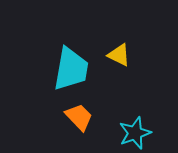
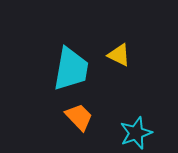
cyan star: moved 1 px right
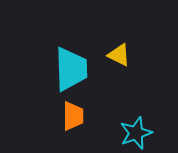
cyan trapezoid: rotated 12 degrees counterclockwise
orange trapezoid: moved 6 px left, 1 px up; rotated 44 degrees clockwise
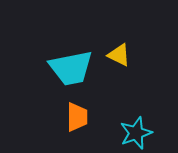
cyan trapezoid: moved 1 px up; rotated 81 degrees clockwise
orange trapezoid: moved 4 px right, 1 px down
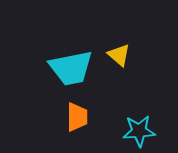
yellow triangle: rotated 15 degrees clockwise
cyan star: moved 3 px right, 2 px up; rotated 16 degrees clockwise
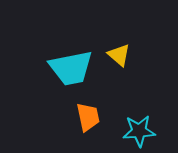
orange trapezoid: moved 11 px right; rotated 12 degrees counterclockwise
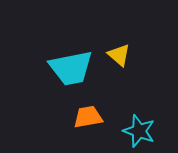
orange trapezoid: rotated 88 degrees counterclockwise
cyan star: rotated 24 degrees clockwise
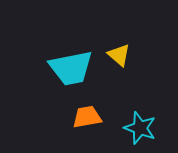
orange trapezoid: moved 1 px left
cyan star: moved 1 px right, 3 px up
